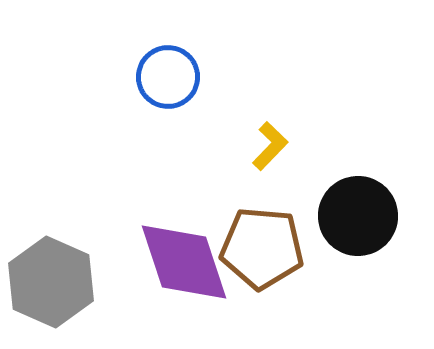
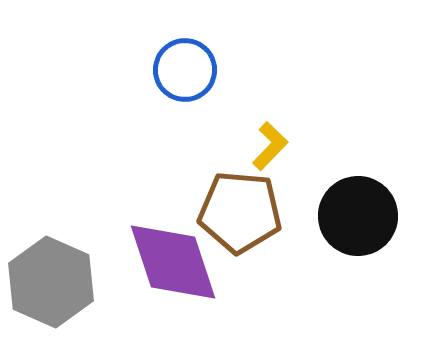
blue circle: moved 17 px right, 7 px up
brown pentagon: moved 22 px left, 36 px up
purple diamond: moved 11 px left
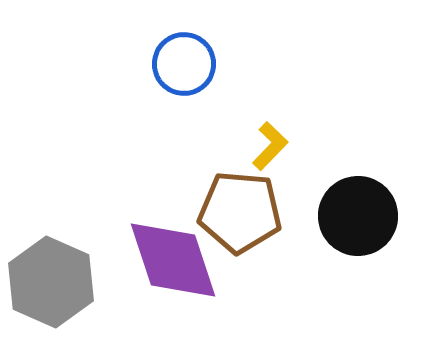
blue circle: moved 1 px left, 6 px up
purple diamond: moved 2 px up
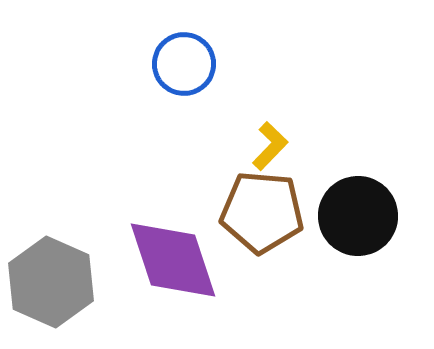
brown pentagon: moved 22 px right
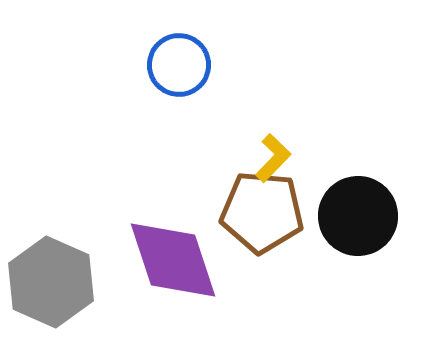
blue circle: moved 5 px left, 1 px down
yellow L-shape: moved 3 px right, 12 px down
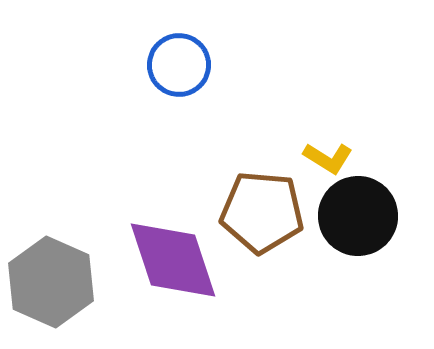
yellow L-shape: moved 55 px right; rotated 78 degrees clockwise
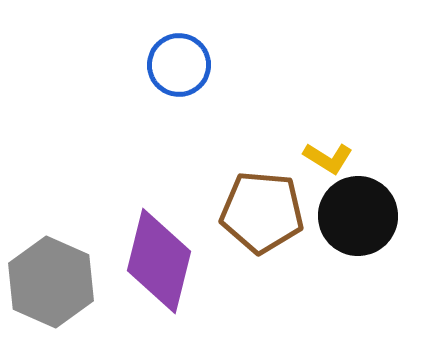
purple diamond: moved 14 px left, 1 px down; rotated 32 degrees clockwise
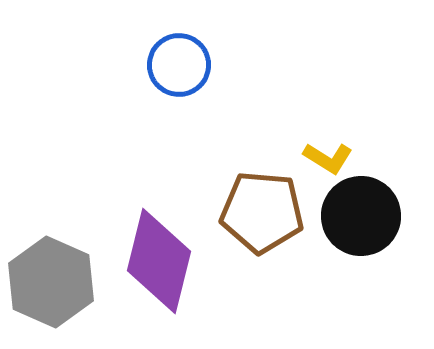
black circle: moved 3 px right
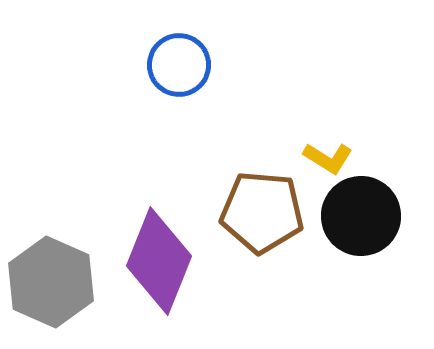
purple diamond: rotated 8 degrees clockwise
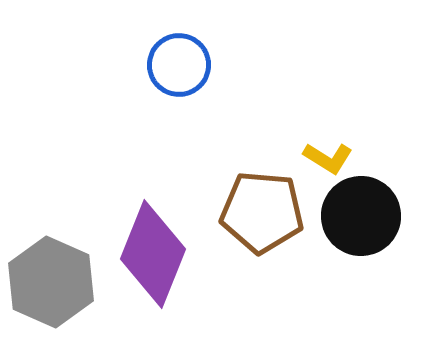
purple diamond: moved 6 px left, 7 px up
